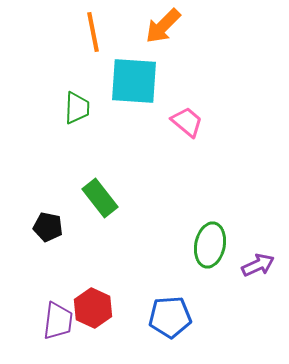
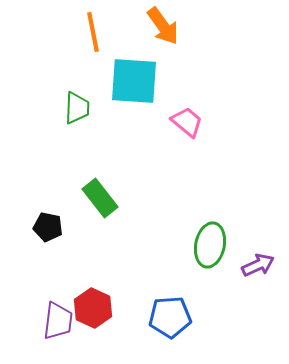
orange arrow: rotated 81 degrees counterclockwise
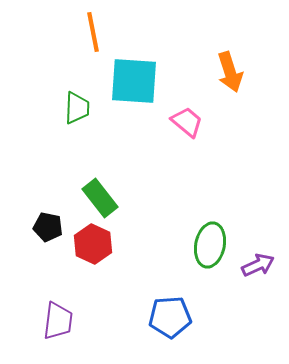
orange arrow: moved 67 px right, 46 px down; rotated 18 degrees clockwise
red hexagon: moved 64 px up
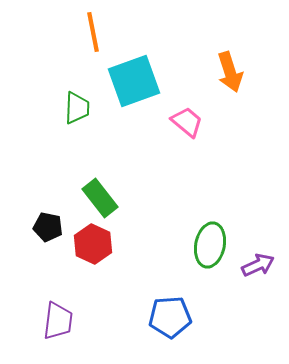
cyan square: rotated 24 degrees counterclockwise
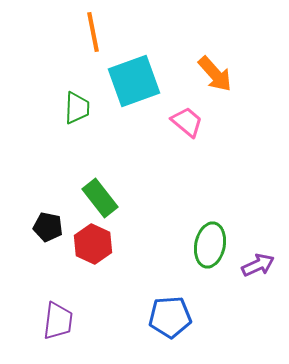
orange arrow: moved 15 px left, 2 px down; rotated 24 degrees counterclockwise
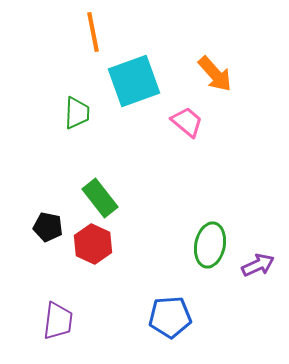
green trapezoid: moved 5 px down
